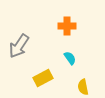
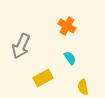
orange cross: rotated 30 degrees clockwise
gray arrow: moved 2 px right; rotated 10 degrees counterclockwise
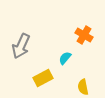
orange cross: moved 17 px right, 9 px down
cyan semicircle: moved 5 px left; rotated 104 degrees counterclockwise
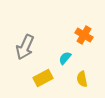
gray arrow: moved 4 px right, 1 px down
yellow semicircle: moved 1 px left, 8 px up
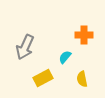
orange cross: rotated 30 degrees counterclockwise
cyan semicircle: moved 1 px up
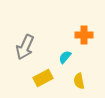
yellow semicircle: moved 3 px left, 2 px down
